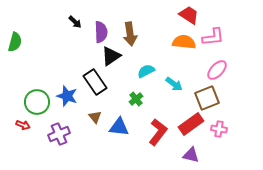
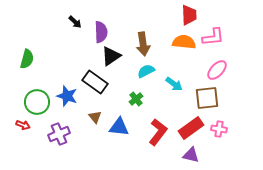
red trapezoid: rotated 55 degrees clockwise
brown arrow: moved 13 px right, 10 px down
green semicircle: moved 12 px right, 17 px down
black rectangle: rotated 20 degrees counterclockwise
brown square: rotated 15 degrees clockwise
red rectangle: moved 4 px down
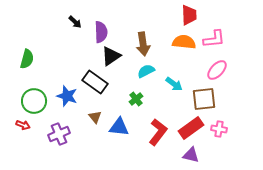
pink L-shape: moved 1 px right, 2 px down
brown square: moved 3 px left, 1 px down
green circle: moved 3 px left, 1 px up
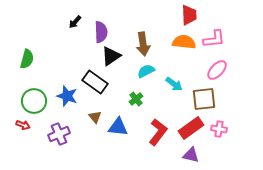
black arrow: rotated 88 degrees clockwise
blue triangle: moved 1 px left
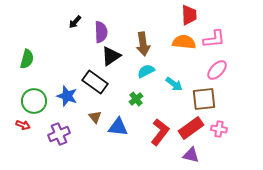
red L-shape: moved 2 px right
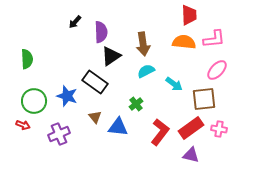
green semicircle: rotated 18 degrees counterclockwise
green cross: moved 5 px down
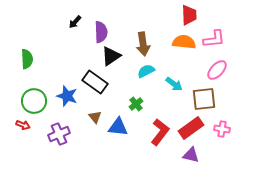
pink cross: moved 3 px right
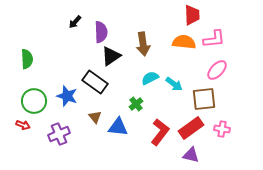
red trapezoid: moved 3 px right
cyan semicircle: moved 4 px right, 7 px down
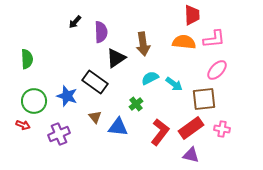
black triangle: moved 5 px right, 2 px down
